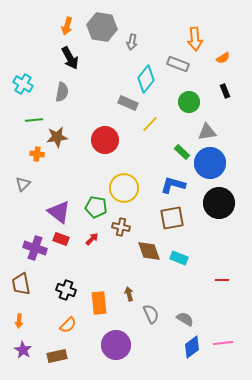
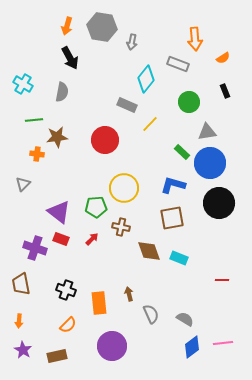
gray rectangle at (128, 103): moved 1 px left, 2 px down
green pentagon at (96, 207): rotated 15 degrees counterclockwise
purple circle at (116, 345): moved 4 px left, 1 px down
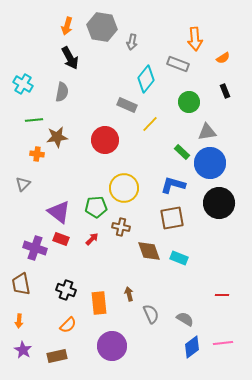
red line at (222, 280): moved 15 px down
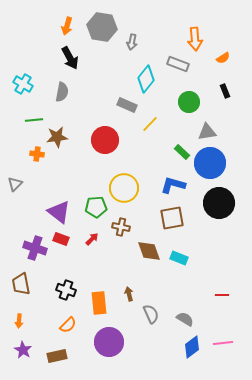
gray triangle at (23, 184): moved 8 px left
purple circle at (112, 346): moved 3 px left, 4 px up
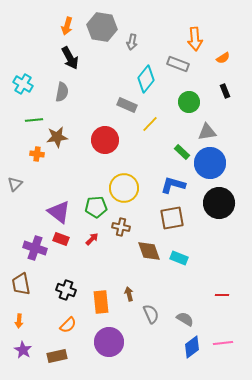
orange rectangle at (99, 303): moved 2 px right, 1 px up
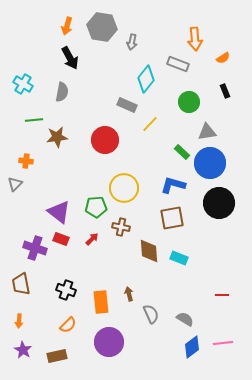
orange cross at (37, 154): moved 11 px left, 7 px down
brown diamond at (149, 251): rotated 15 degrees clockwise
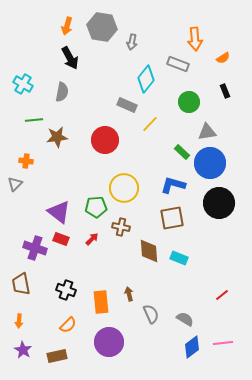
red line at (222, 295): rotated 40 degrees counterclockwise
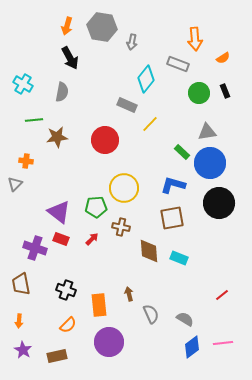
green circle at (189, 102): moved 10 px right, 9 px up
orange rectangle at (101, 302): moved 2 px left, 3 px down
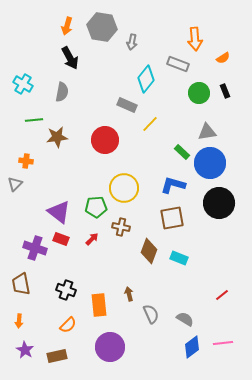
brown diamond at (149, 251): rotated 25 degrees clockwise
purple circle at (109, 342): moved 1 px right, 5 px down
purple star at (23, 350): moved 2 px right
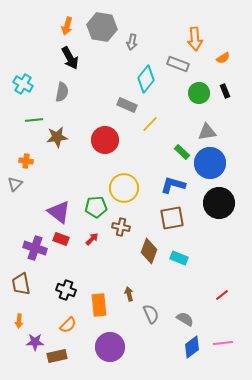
purple star at (25, 350): moved 10 px right, 8 px up; rotated 30 degrees counterclockwise
